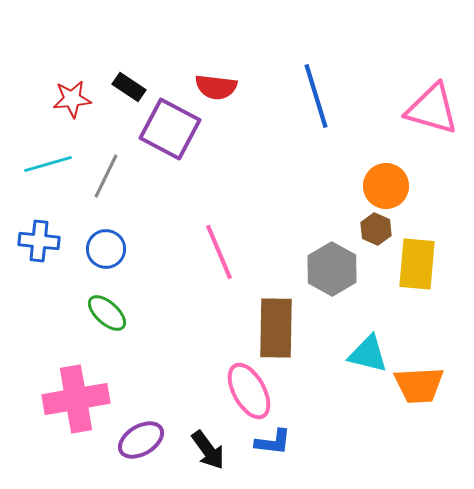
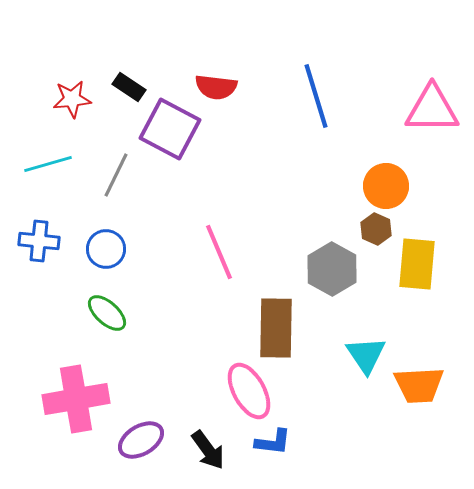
pink triangle: rotated 16 degrees counterclockwise
gray line: moved 10 px right, 1 px up
cyan triangle: moved 2 px left, 1 px down; rotated 42 degrees clockwise
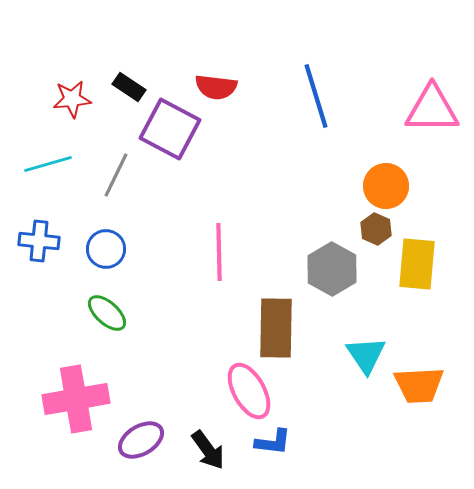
pink line: rotated 22 degrees clockwise
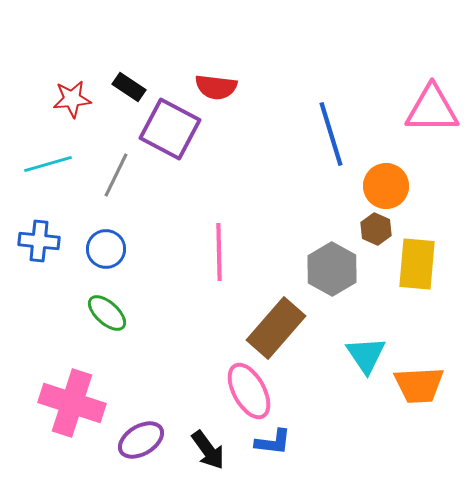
blue line: moved 15 px right, 38 px down
brown rectangle: rotated 40 degrees clockwise
pink cross: moved 4 px left, 4 px down; rotated 28 degrees clockwise
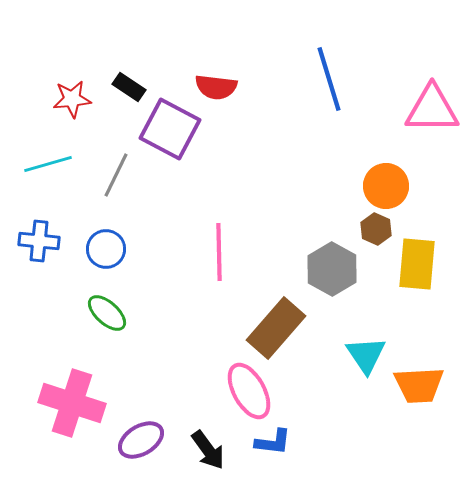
blue line: moved 2 px left, 55 px up
